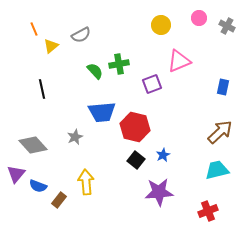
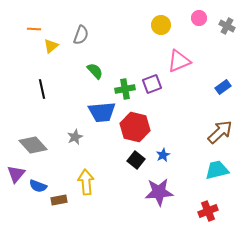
orange line: rotated 64 degrees counterclockwise
gray semicircle: rotated 42 degrees counterclockwise
green cross: moved 6 px right, 25 px down
blue rectangle: rotated 42 degrees clockwise
brown rectangle: rotated 42 degrees clockwise
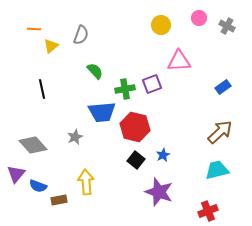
pink triangle: rotated 20 degrees clockwise
purple star: rotated 24 degrees clockwise
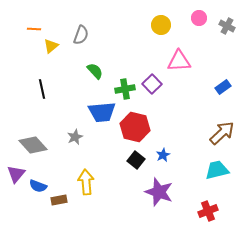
purple square: rotated 24 degrees counterclockwise
brown arrow: moved 2 px right, 1 px down
